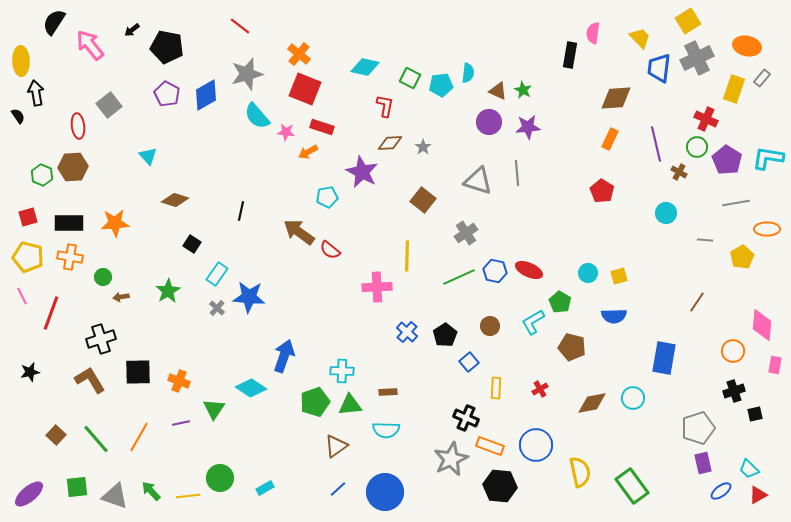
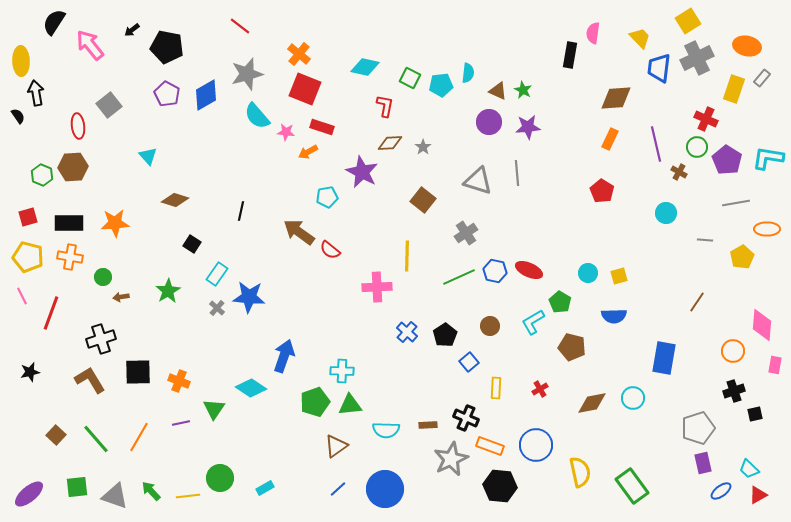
brown rectangle at (388, 392): moved 40 px right, 33 px down
blue circle at (385, 492): moved 3 px up
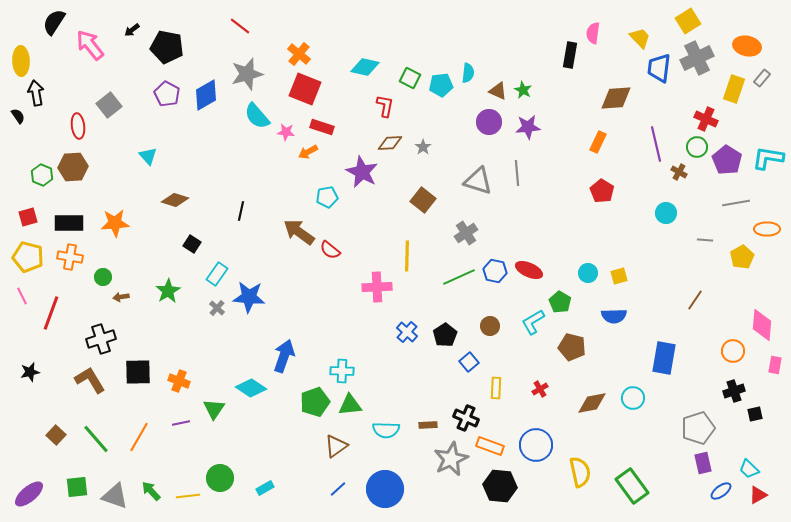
orange rectangle at (610, 139): moved 12 px left, 3 px down
brown line at (697, 302): moved 2 px left, 2 px up
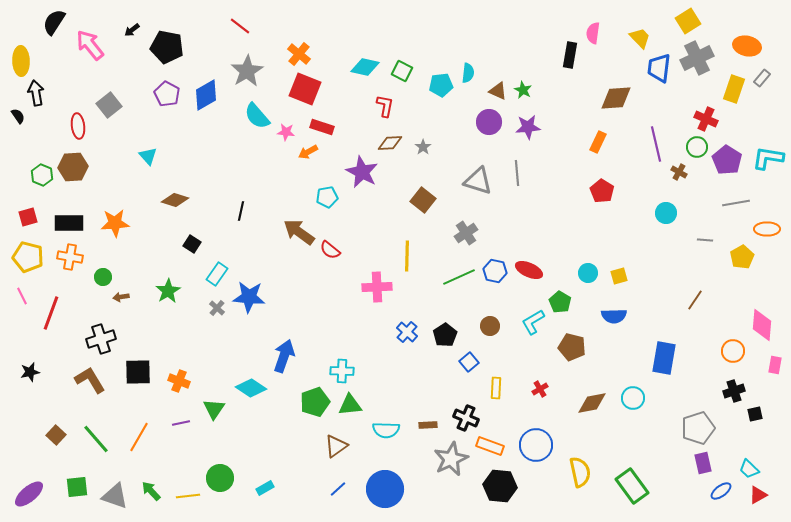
gray star at (247, 74): moved 3 px up; rotated 16 degrees counterclockwise
green square at (410, 78): moved 8 px left, 7 px up
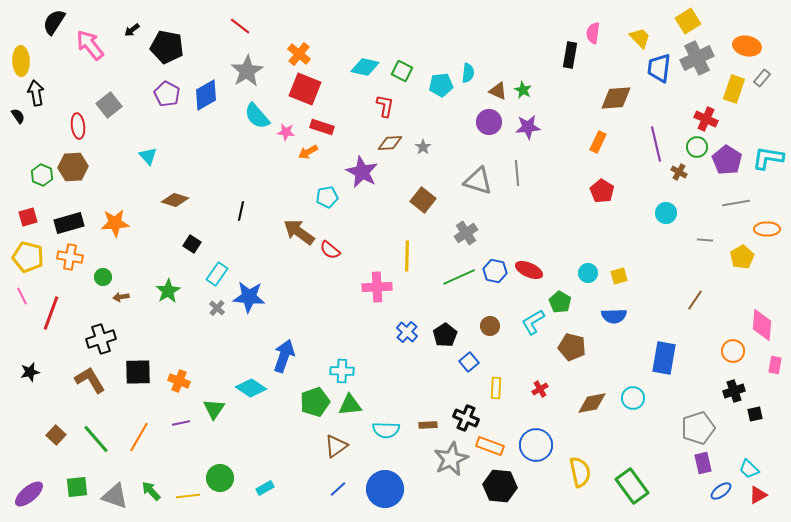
black rectangle at (69, 223): rotated 16 degrees counterclockwise
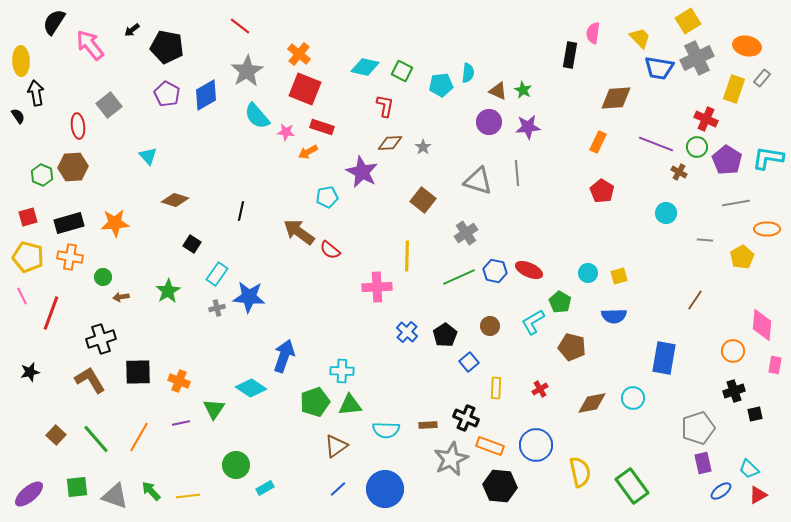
blue trapezoid at (659, 68): rotated 88 degrees counterclockwise
purple line at (656, 144): rotated 56 degrees counterclockwise
gray cross at (217, 308): rotated 35 degrees clockwise
green circle at (220, 478): moved 16 px right, 13 px up
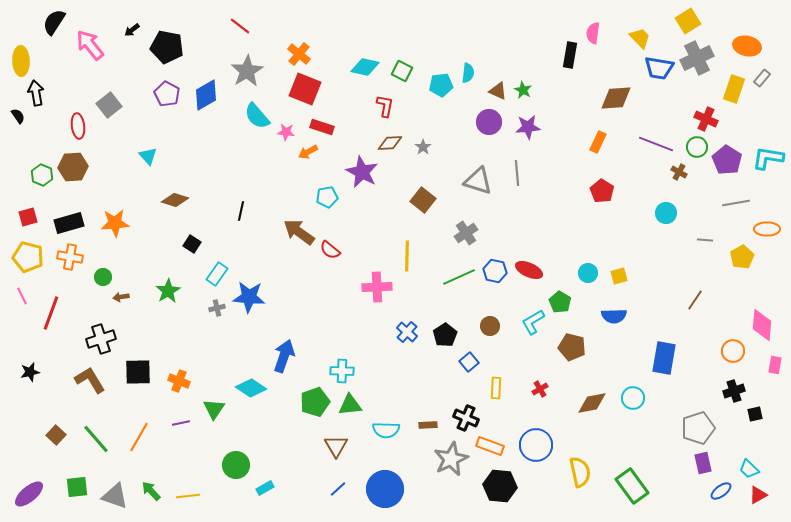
brown triangle at (336, 446): rotated 25 degrees counterclockwise
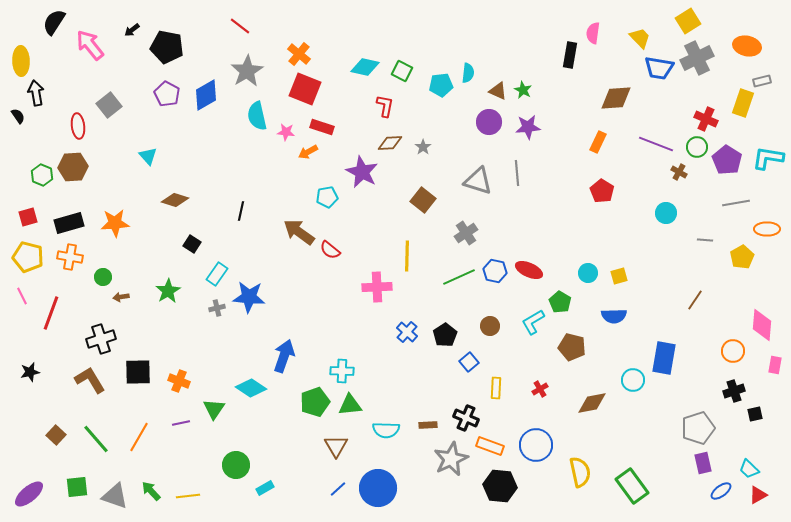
gray rectangle at (762, 78): moved 3 px down; rotated 36 degrees clockwise
yellow rectangle at (734, 89): moved 9 px right, 14 px down
cyan semicircle at (257, 116): rotated 28 degrees clockwise
cyan circle at (633, 398): moved 18 px up
blue circle at (385, 489): moved 7 px left, 1 px up
